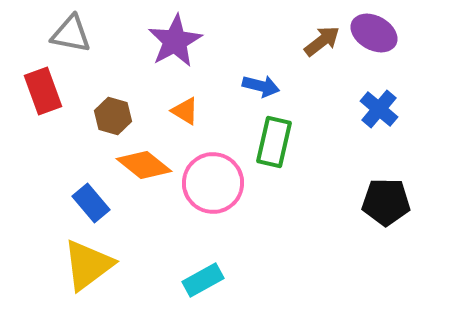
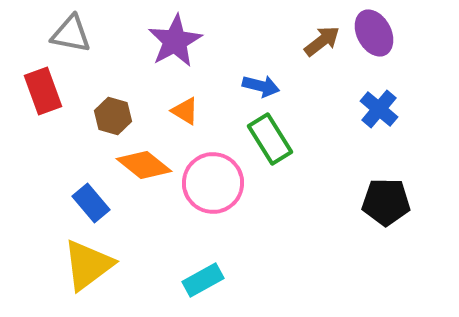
purple ellipse: rotated 33 degrees clockwise
green rectangle: moved 4 px left, 3 px up; rotated 45 degrees counterclockwise
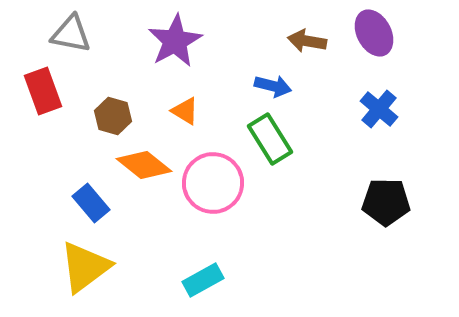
brown arrow: moved 15 px left; rotated 132 degrees counterclockwise
blue arrow: moved 12 px right
yellow triangle: moved 3 px left, 2 px down
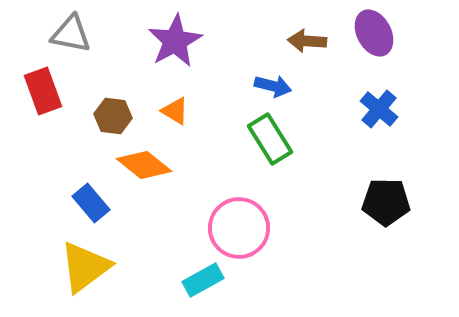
brown arrow: rotated 6 degrees counterclockwise
orange triangle: moved 10 px left
brown hexagon: rotated 9 degrees counterclockwise
pink circle: moved 26 px right, 45 px down
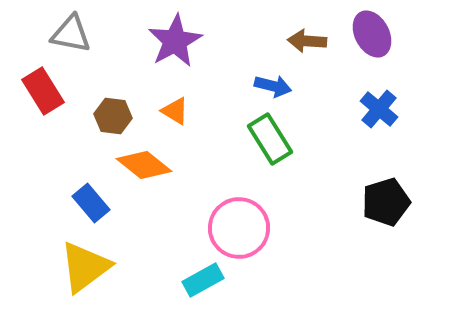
purple ellipse: moved 2 px left, 1 px down
red rectangle: rotated 12 degrees counterclockwise
black pentagon: rotated 18 degrees counterclockwise
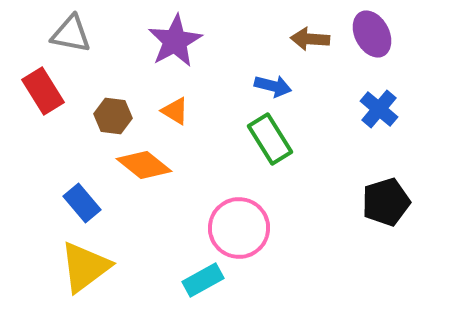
brown arrow: moved 3 px right, 2 px up
blue rectangle: moved 9 px left
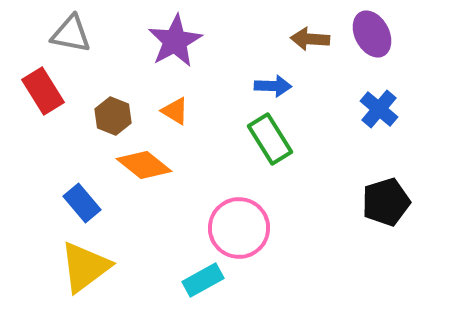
blue arrow: rotated 12 degrees counterclockwise
brown hexagon: rotated 15 degrees clockwise
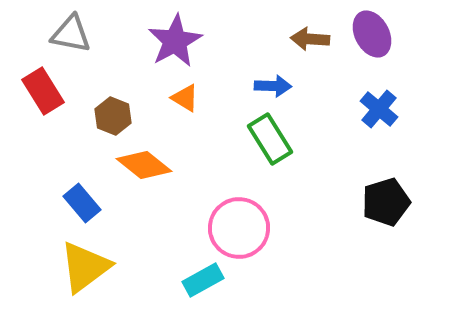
orange triangle: moved 10 px right, 13 px up
